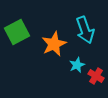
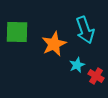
green square: rotated 30 degrees clockwise
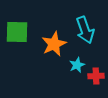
red cross: rotated 35 degrees counterclockwise
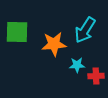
cyan arrow: rotated 52 degrees clockwise
orange star: rotated 20 degrees clockwise
cyan star: rotated 21 degrees clockwise
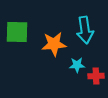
cyan arrow: rotated 40 degrees counterclockwise
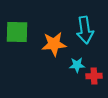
red cross: moved 2 px left
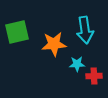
green square: rotated 15 degrees counterclockwise
cyan star: moved 1 px up
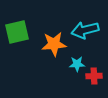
cyan arrow: rotated 84 degrees clockwise
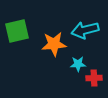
green square: moved 1 px up
cyan star: moved 1 px right
red cross: moved 2 px down
